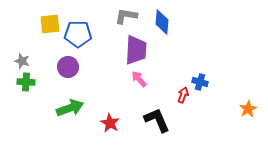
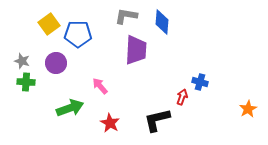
yellow square: moved 1 px left; rotated 30 degrees counterclockwise
purple circle: moved 12 px left, 4 px up
pink arrow: moved 39 px left, 7 px down
red arrow: moved 1 px left, 2 px down
black L-shape: rotated 80 degrees counterclockwise
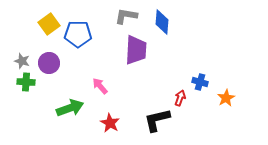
purple circle: moved 7 px left
red arrow: moved 2 px left, 1 px down
orange star: moved 22 px left, 11 px up
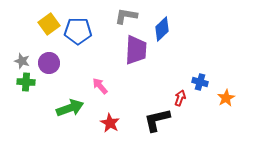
blue diamond: moved 7 px down; rotated 40 degrees clockwise
blue pentagon: moved 3 px up
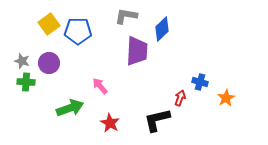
purple trapezoid: moved 1 px right, 1 px down
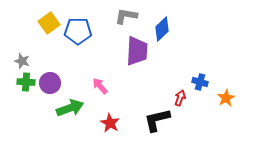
yellow square: moved 1 px up
purple circle: moved 1 px right, 20 px down
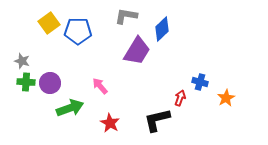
purple trapezoid: rotated 28 degrees clockwise
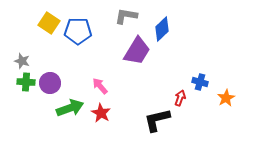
yellow square: rotated 20 degrees counterclockwise
red star: moved 9 px left, 10 px up
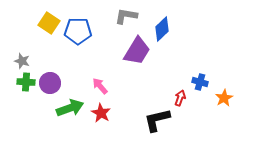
orange star: moved 2 px left
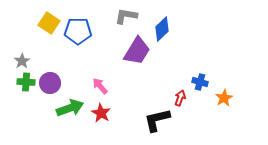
gray star: rotated 21 degrees clockwise
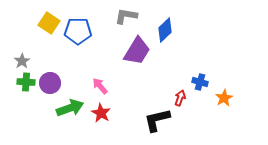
blue diamond: moved 3 px right, 1 px down
